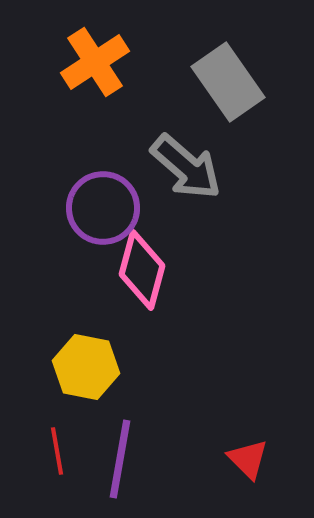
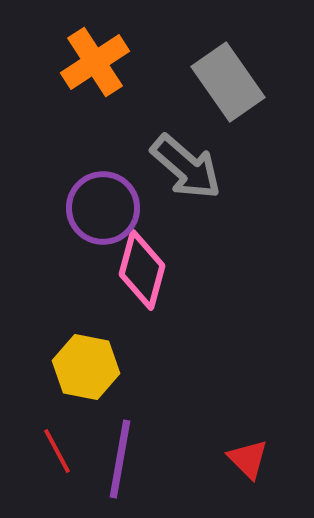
red line: rotated 18 degrees counterclockwise
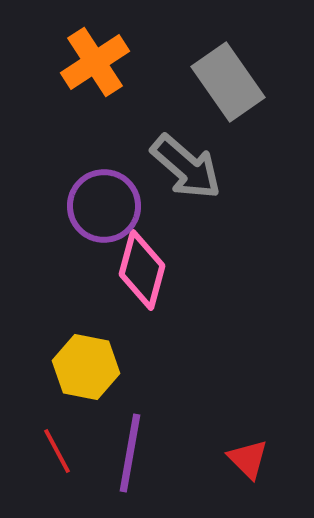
purple circle: moved 1 px right, 2 px up
purple line: moved 10 px right, 6 px up
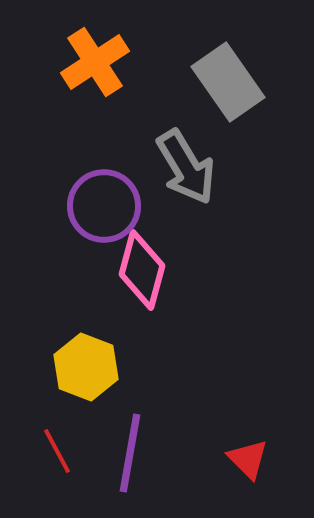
gray arrow: rotated 18 degrees clockwise
yellow hexagon: rotated 10 degrees clockwise
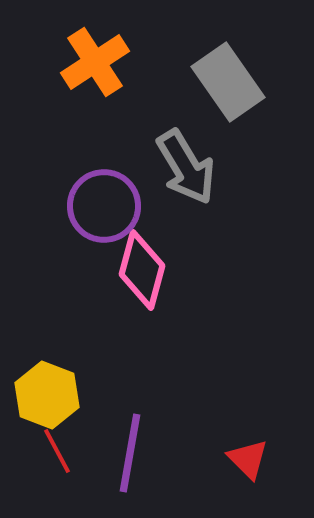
yellow hexagon: moved 39 px left, 28 px down
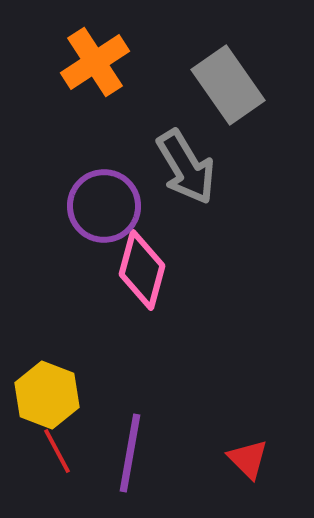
gray rectangle: moved 3 px down
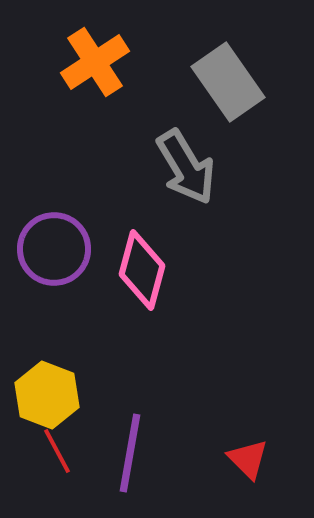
gray rectangle: moved 3 px up
purple circle: moved 50 px left, 43 px down
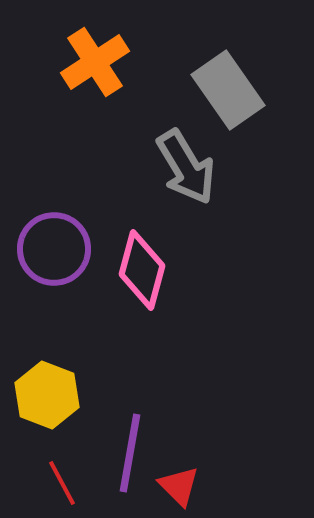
gray rectangle: moved 8 px down
red line: moved 5 px right, 32 px down
red triangle: moved 69 px left, 27 px down
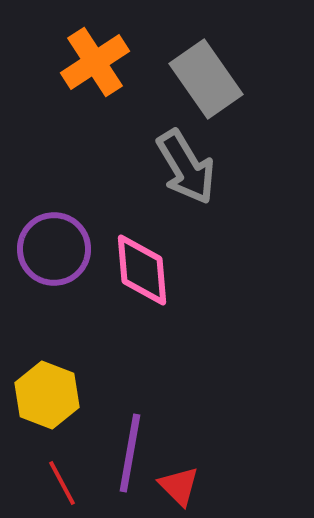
gray rectangle: moved 22 px left, 11 px up
pink diamond: rotated 20 degrees counterclockwise
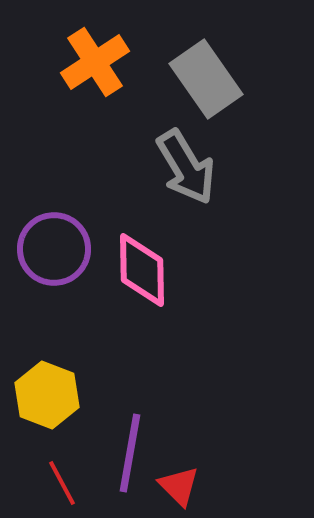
pink diamond: rotated 4 degrees clockwise
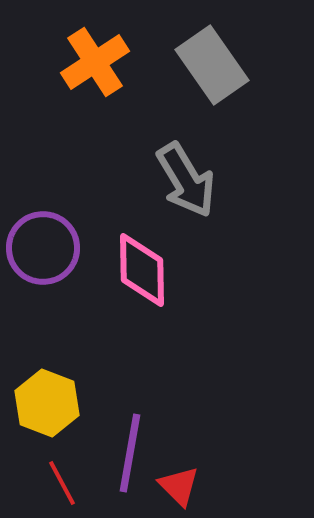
gray rectangle: moved 6 px right, 14 px up
gray arrow: moved 13 px down
purple circle: moved 11 px left, 1 px up
yellow hexagon: moved 8 px down
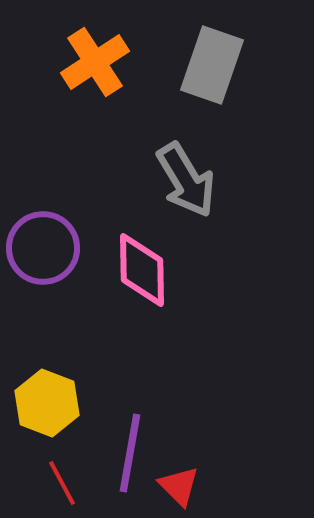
gray rectangle: rotated 54 degrees clockwise
